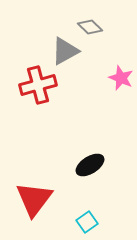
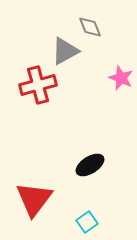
gray diamond: rotated 25 degrees clockwise
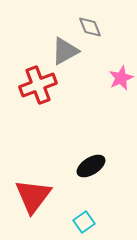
pink star: rotated 25 degrees clockwise
red cross: rotated 6 degrees counterclockwise
black ellipse: moved 1 px right, 1 px down
red triangle: moved 1 px left, 3 px up
cyan square: moved 3 px left
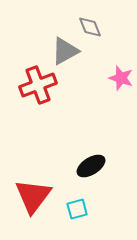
pink star: rotated 30 degrees counterclockwise
cyan square: moved 7 px left, 13 px up; rotated 20 degrees clockwise
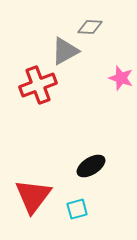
gray diamond: rotated 65 degrees counterclockwise
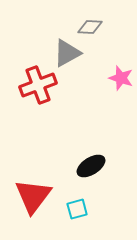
gray triangle: moved 2 px right, 2 px down
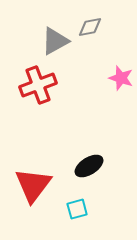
gray diamond: rotated 15 degrees counterclockwise
gray triangle: moved 12 px left, 12 px up
black ellipse: moved 2 px left
red triangle: moved 11 px up
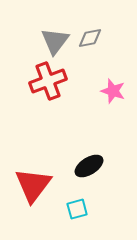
gray diamond: moved 11 px down
gray triangle: rotated 24 degrees counterclockwise
pink star: moved 8 px left, 13 px down
red cross: moved 10 px right, 4 px up
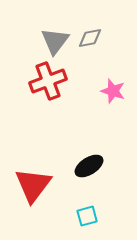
cyan square: moved 10 px right, 7 px down
